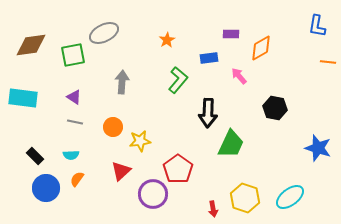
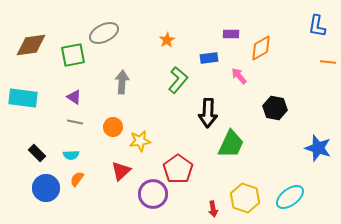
black rectangle: moved 2 px right, 3 px up
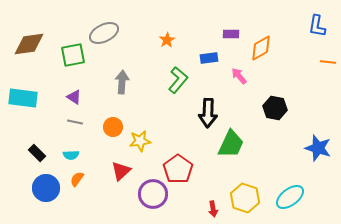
brown diamond: moved 2 px left, 1 px up
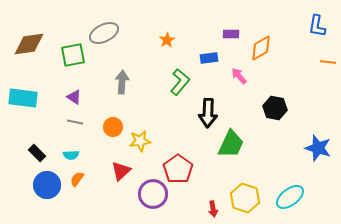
green L-shape: moved 2 px right, 2 px down
blue circle: moved 1 px right, 3 px up
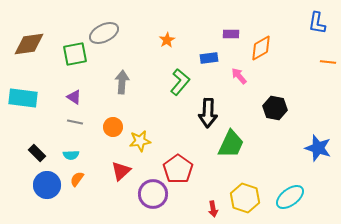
blue L-shape: moved 3 px up
green square: moved 2 px right, 1 px up
